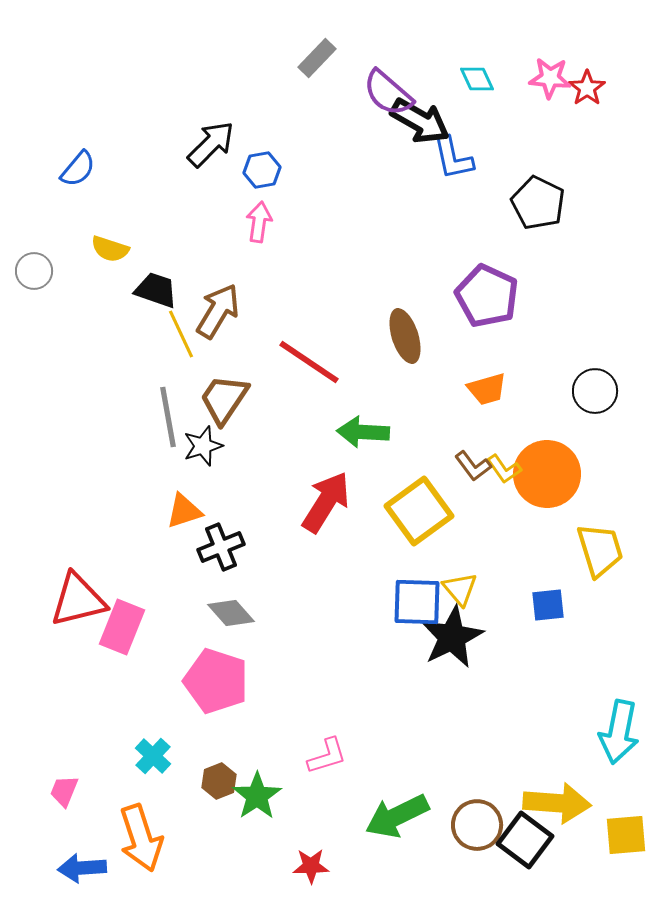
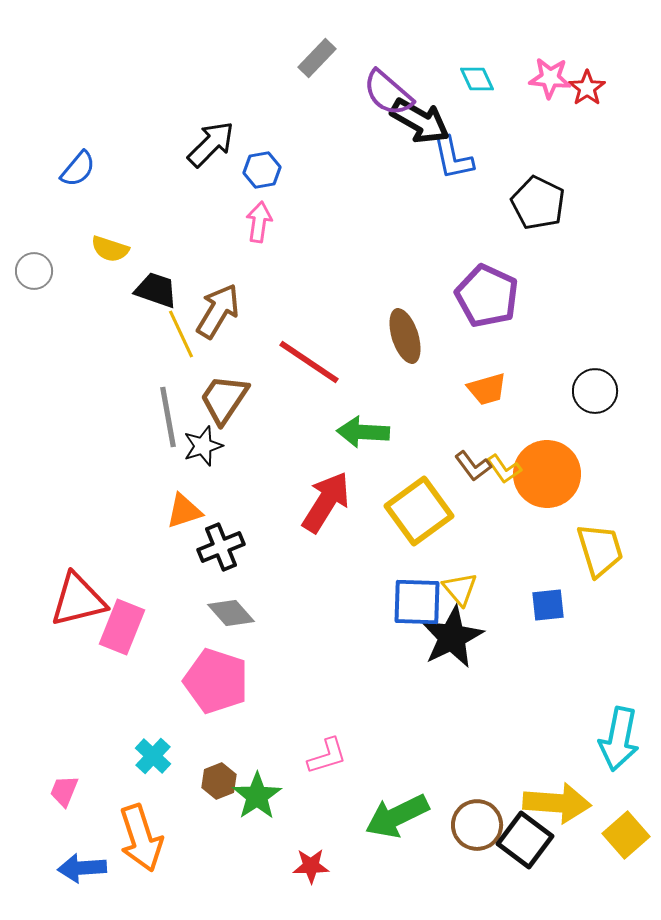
cyan arrow at (619, 732): moved 7 px down
yellow square at (626, 835): rotated 36 degrees counterclockwise
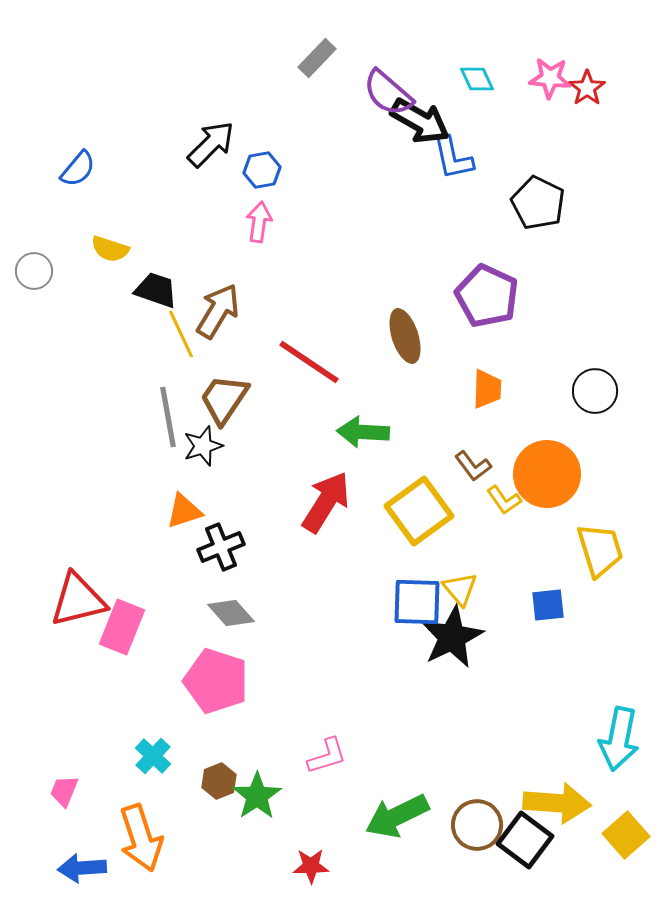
orange trapezoid at (487, 389): rotated 72 degrees counterclockwise
yellow L-shape at (504, 469): moved 31 px down
